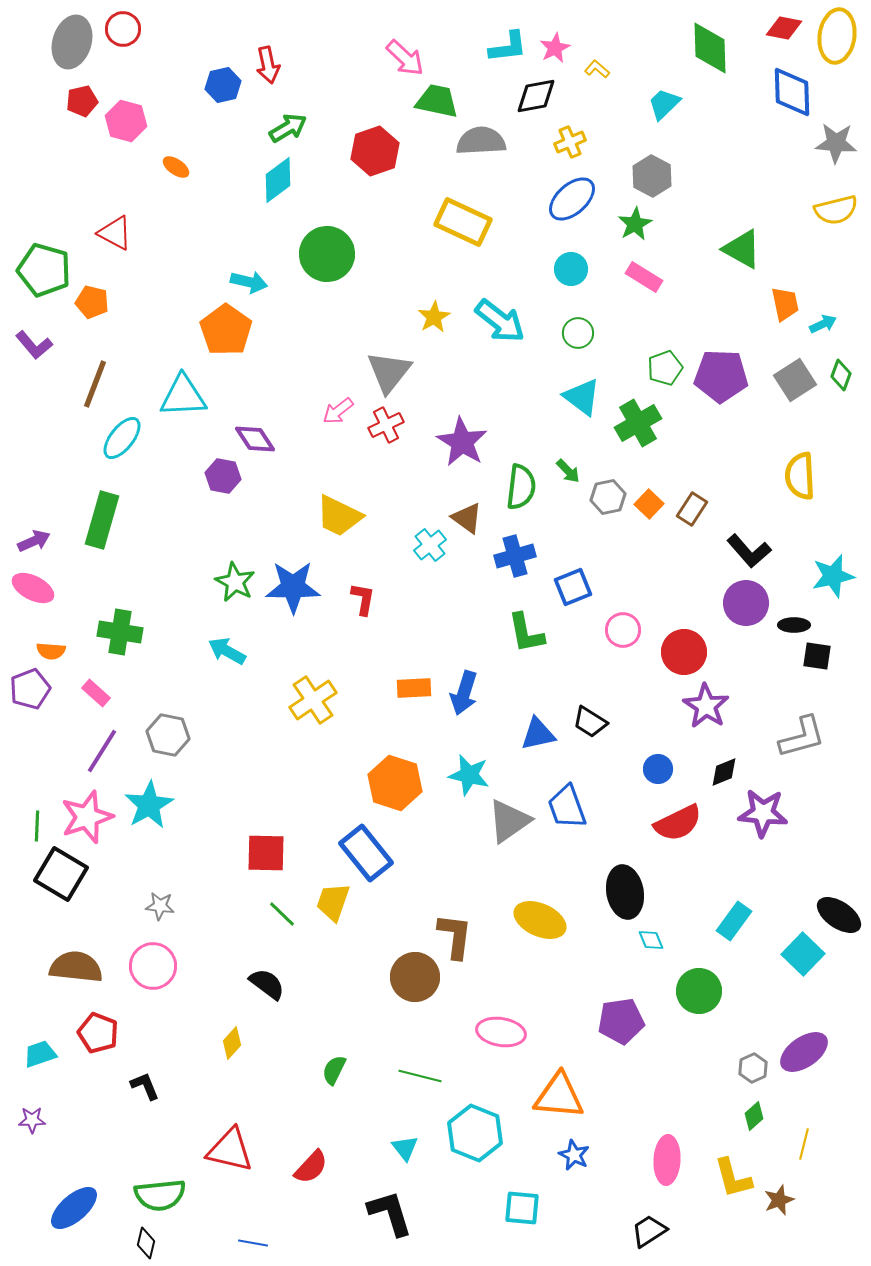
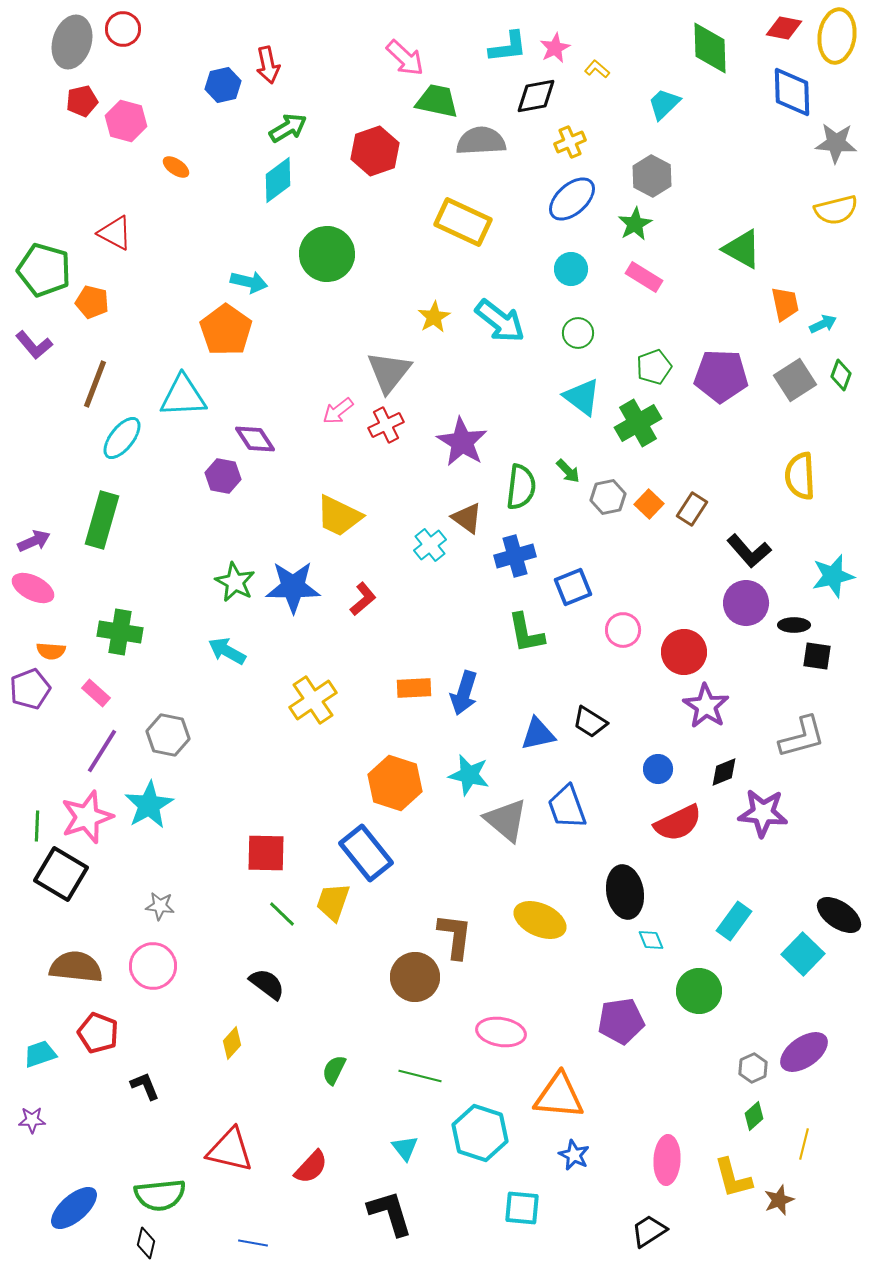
green pentagon at (665, 368): moved 11 px left, 1 px up
red L-shape at (363, 599): rotated 40 degrees clockwise
gray triangle at (509, 821): moved 3 px left, 1 px up; rotated 45 degrees counterclockwise
cyan hexagon at (475, 1133): moved 5 px right; rotated 4 degrees counterclockwise
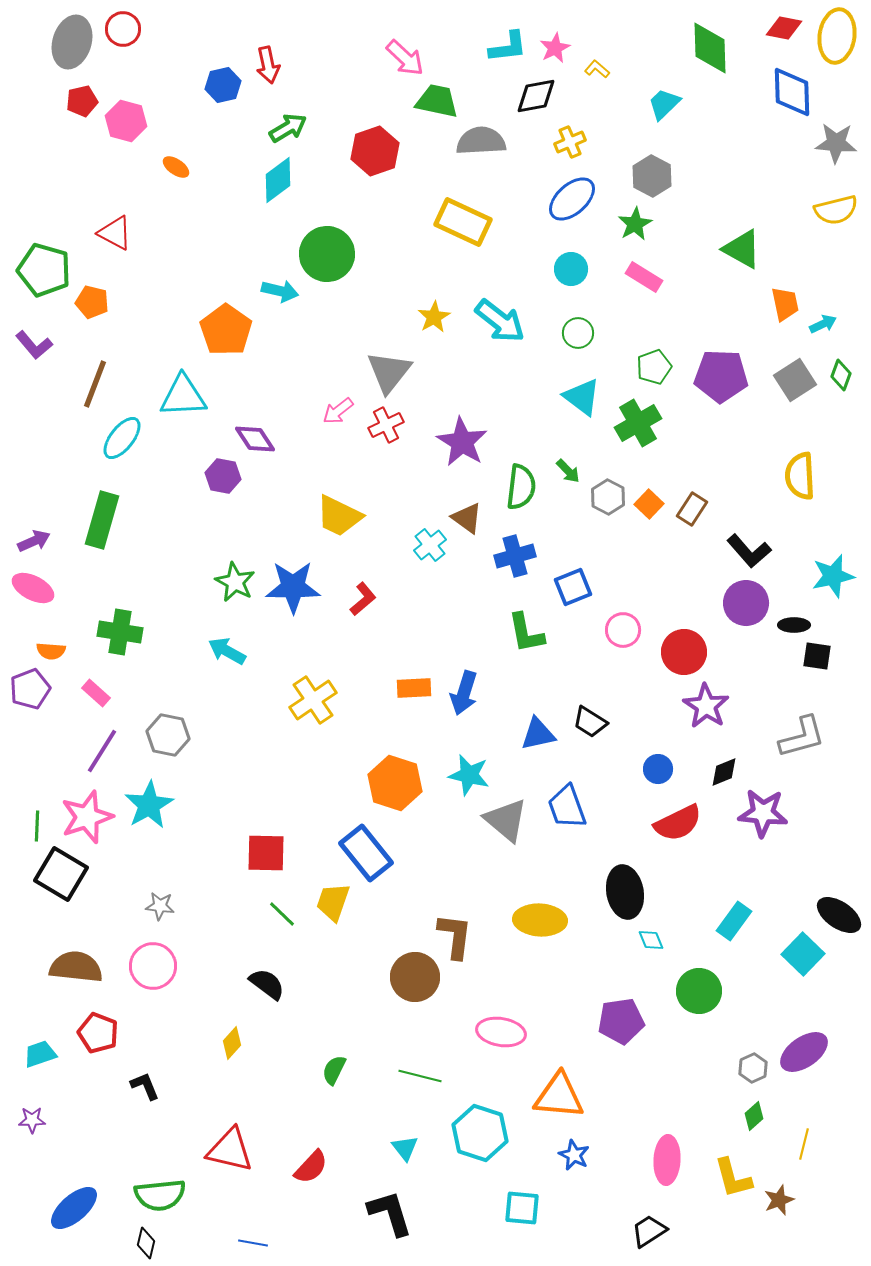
cyan arrow at (249, 282): moved 31 px right, 9 px down
gray hexagon at (608, 497): rotated 20 degrees counterclockwise
yellow ellipse at (540, 920): rotated 21 degrees counterclockwise
